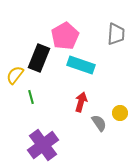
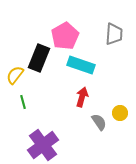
gray trapezoid: moved 2 px left
green line: moved 8 px left, 5 px down
red arrow: moved 1 px right, 5 px up
gray semicircle: moved 1 px up
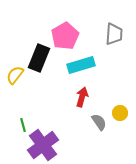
cyan rectangle: rotated 36 degrees counterclockwise
green line: moved 23 px down
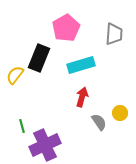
pink pentagon: moved 1 px right, 8 px up
green line: moved 1 px left, 1 px down
purple cross: moved 2 px right; rotated 12 degrees clockwise
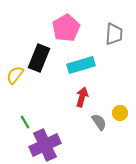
green line: moved 3 px right, 4 px up; rotated 16 degrees counterclockwise
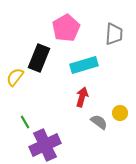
cyan rectangle: moved 3 px right
yellow semicircle: moved 2 px down
gray semicircle: rotated 18 degrees counterclockwise
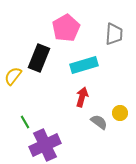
yellow semicircle: moved 2 px left, 1 px up
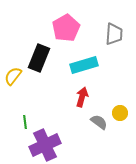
green line: rotated 24 degrees clockwise
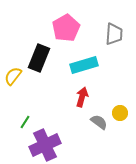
green line: rotated 40 degrees clockwise
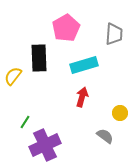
black rectangle: rotated 24 degrees counterclockwise
gray semicircle: moved 6 px right, 14 px down
